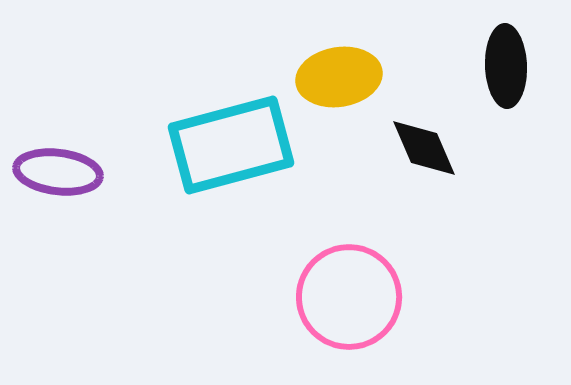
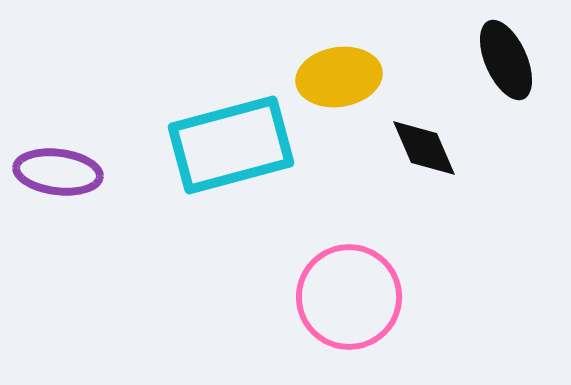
black ellipse: moved 6 px up; rotated 22 degrees counterclockwise
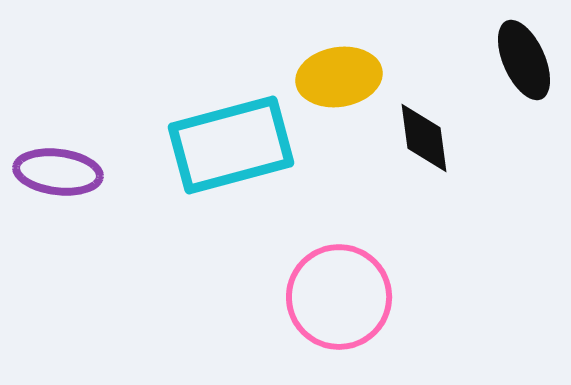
black ellipse: moved 18 px right
black diamond: moved 10 px up; rotated 16 degrees clockwise
pink circle: moved 10 px left
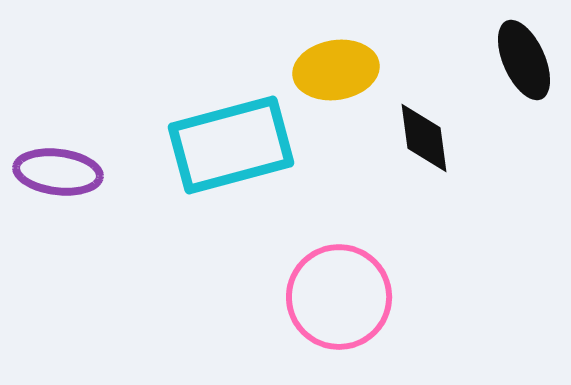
yellow ellipse: moved 3 px left, 7 px up
